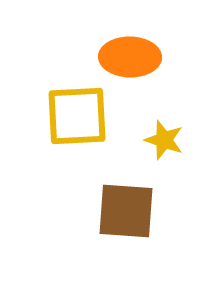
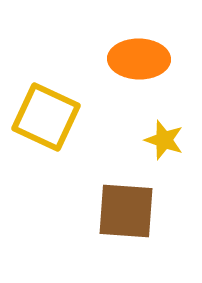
orange ellipse: moved 9 px right, 2 px down
yellow square: moved 31 px left, 1 px down; rotated 28 degrees clockwise
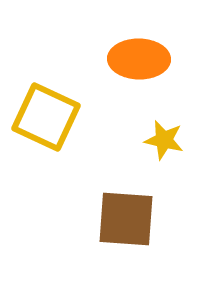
yellow star: rotated 6 degrees counterclockwise
brown square: moved 8 px down
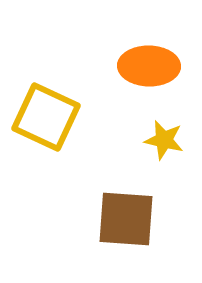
orange ellipse: moved 10 px right, 7 px down
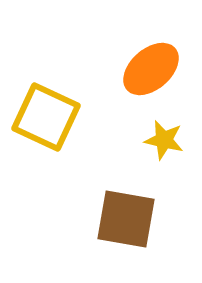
orange ellipse: moved 2 px right, 3 px down; rotated 42 degrees counterclockwise
brown square: rotated 6 degrees clockwise
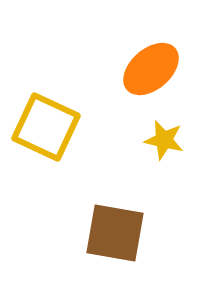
yellow square: moved 10 px down
brown square: moved 11 px left, 14 px down
